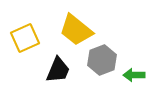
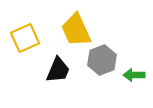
yellow trapezoid: rotated 27 degrees clockwise
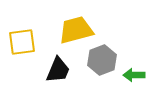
yellow trapezoid: rotated 99 degrees clockwise
yellow square: moved 3 px left, 4 px down; rotated 16 degrees clockwise
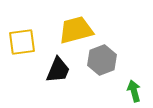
green arrow: moved 16 px down; rotated 75 degrees clockwise
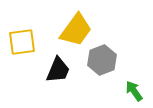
yellow trapezoid: rotated 141 degrees clockwise
green arrow: rotated 20 degrees counterclockwise
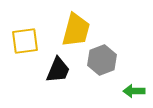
yellow trapezoid: rotated 21 degrees counterclockwise
yellow square: moved 3 px right, 1 px up
green arrow: rotated 55 degrees counterclockwise
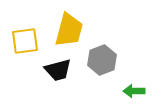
yellow trapezoid: moved 7 px left
black trapezoid: rotated 52 degrees clockwise
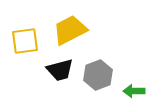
yellow trapezoid: moved 1 px right; rotated 132 degrees counterclockwise
gray hexagon: moved 4 px left, 15 px down
black trapezoid: moved 2 px right
